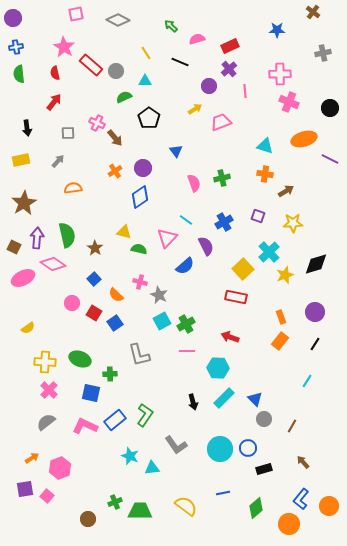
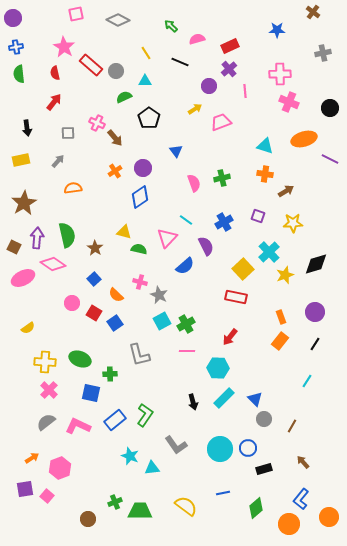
red arrow at (230, 337): rotated 72 degrees counterclockwise
pink L-shape at (85, 426): moved 7 px left
orange circle at (329, 506): moved 11 px down
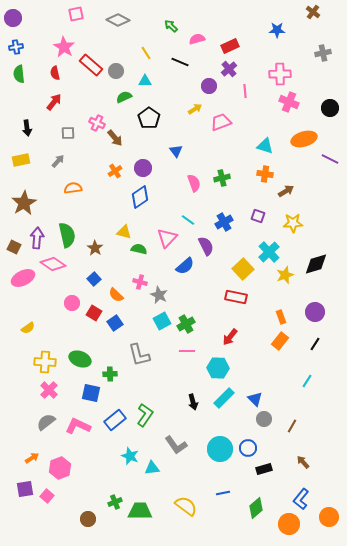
cyan line at (186, 220): moved 2 px right
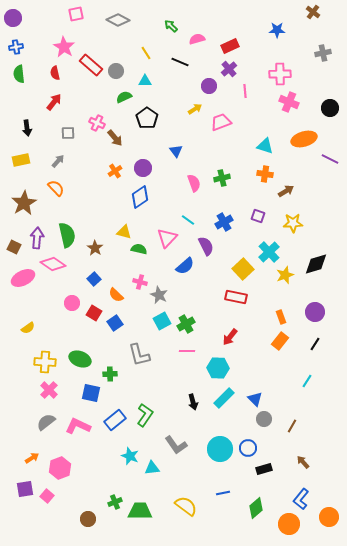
black pentagon at (149, 118): moved 2 px left
orange semicircle at (73, 188): moved 17 px left; rotated 54 degrees clockwise
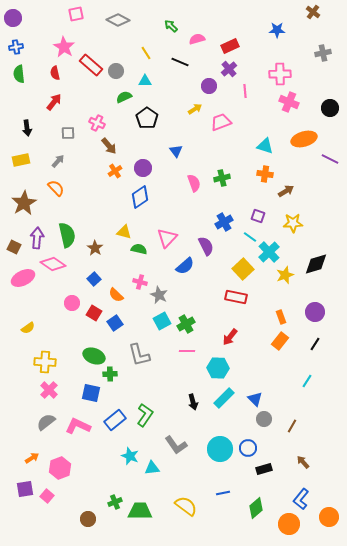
brown arrow at (115, 138): moved 6 px left, 8 px down
cyan line at (188, 220): moved 62 px right, 17 px down
green ellipse at (80, 359): moved 14 px right, 3 px up
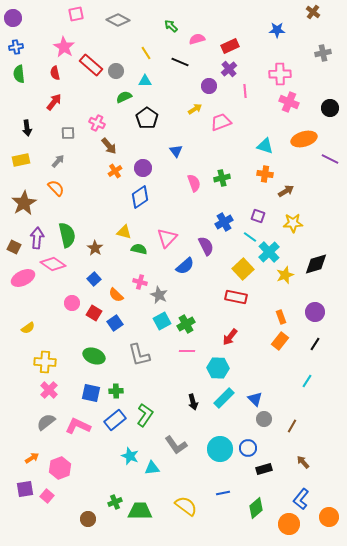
green cross at (110, 374): moved 6 px right, 17 px down
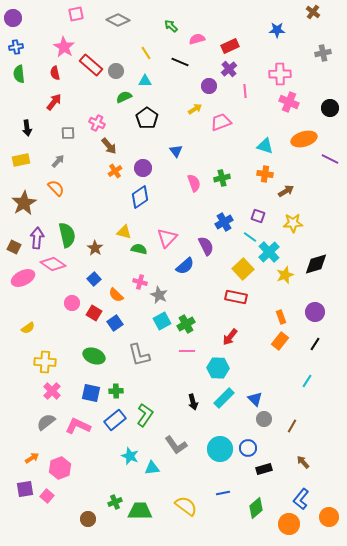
pink cross at (49, 390): moved 3 px right, 1 px down
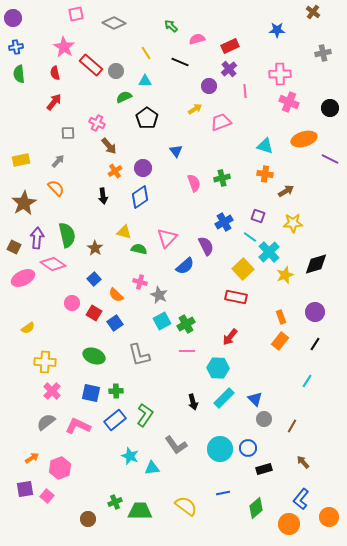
gray diamond at (118, 20): moved 4 px left, 3 px down
black arrow at (27, 128): moved 76 px right, 68 px down
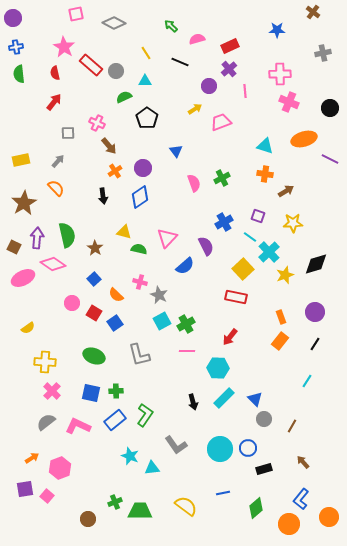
green cross at (222, 178): rotated 14 degrees counterclockwise
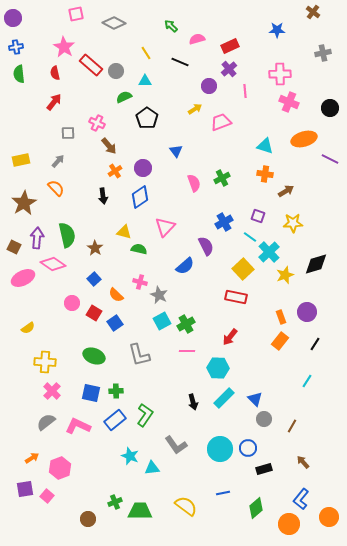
pink triangle at (167, 238): moved 2 px left, 11 px up
purple circle at (315, 312): moved 8 px left
